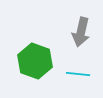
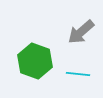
gray arrow: rotated 36 degrees clockwise
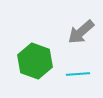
cyan line: rotated 10 degrees counterclockwise
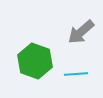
cyan line: moved 2 px left
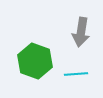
gray arrow: rotated 40 degrees counterclockwise
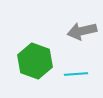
gray arrow: moved 1 px right, 1 px up; rotated 68 degrees clockwise
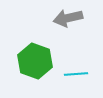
gray arrow: moved 14 px left, 13 px up
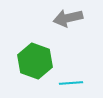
cyan line: moved 5 px left, 9 px down
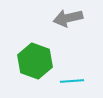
cyan line: moved 1 px right, 2 px up
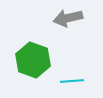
green hexagon: moved 2 px left, 1 px up
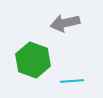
gray arrow: moved 3 px left, 5 px down
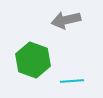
gray arrow: moved 1 px right, 3 px up
